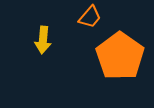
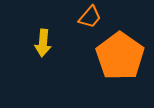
yellow arrow: moved 3 px down
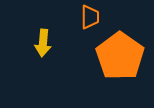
orange trapezoid: rotated 40 degrees counterclockwise
